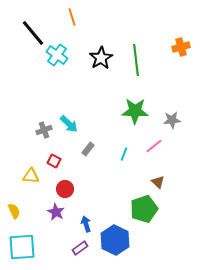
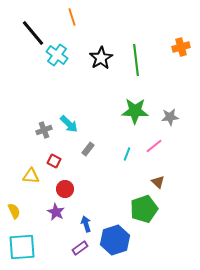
gray star: moved 2 px left, 3 px up
cyan line: moved 3 px right
blue hexagon: rotated 16 degrees clockwise
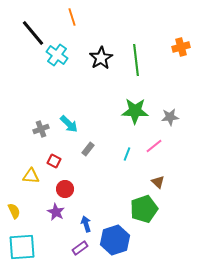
gray cross: moved 3 px left, 1 px up
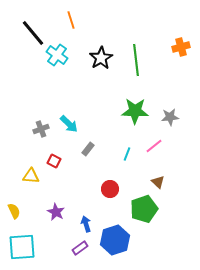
orange line: moved 1 px left, 3 px down
red circle: moved 45 px right
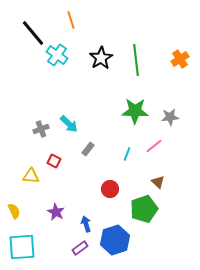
orange cross: moved 1 px left, 12 px down; rotated 18 degrees counterclockwise
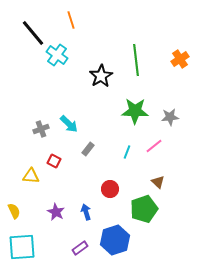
black star: moved 18 px down
cyan line: moved 2 px up
blue arrow: moved 12 px up
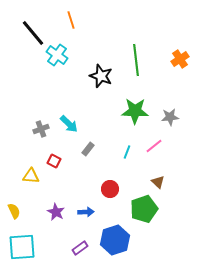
black star: rotated 20 degrees counterclockwise
blue arrow: rotated 105 degrees clockwise
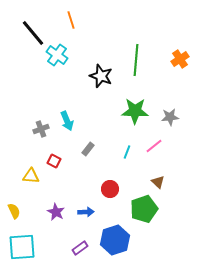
green line: rotated 12 degrees clockwise
cyan arrow: moved 2 px left, 3 px up; rotated 24 degrees clockwise
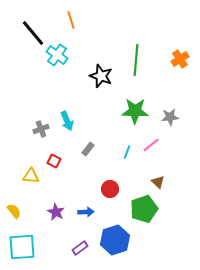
pink line: moved 3 px left, 1 px up
yellow semicircle: rotated 14 degrees counterclockwise
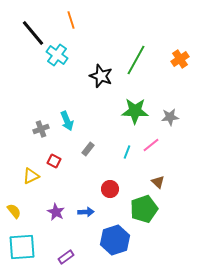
green line: rotated 24 degrees clockwise
yellow triangle: rotated 30 degrees counterclockwise
purple rectangle: moved 14 px left, 9 px down
